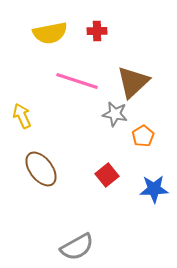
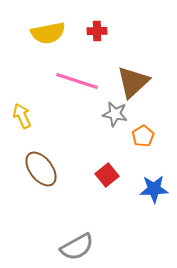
yellow semicircle: moved 2 px left
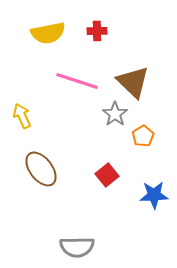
brown triangle: rotated 33 degrees counterclockwise
gray star: rotated 25 degrees clockwise
blue star: moved 6 px down
gray semicircle: rotated 28 degrees clockwise
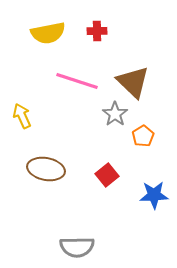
brown ellipse: moved 5 px right; rotated 42 degrees counterclockwise
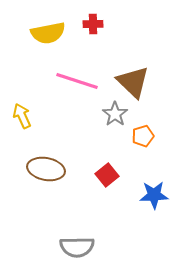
red cross: moved 4 px left, 7 px up
orange pentagon: rotated 15 degrees clockwise
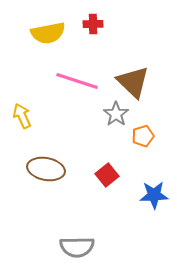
gray star: moved 1 px right
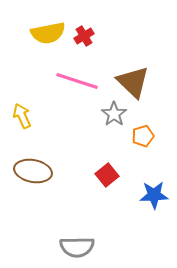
red cross: moved 9 px left, 12 px down; rotated 30 degrees counterclockwise
gray star: moved 2 px left
brown ellipse: moved 13 px left, 2 px down
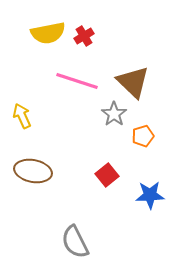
blue star: moved 4 px left
gray semicircle: moved 2 px left, 5 px up; rotated 64 degrees clockwise
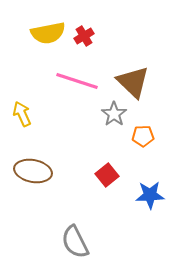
yellow arrow: moved 2 px up
orange pentagon: rotated 15 degrees clockwise
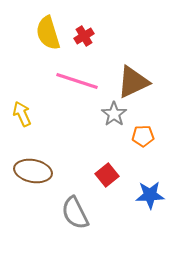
yellow semicircle: rotated 84 degrees clockwise
brown triangle: rotated 51 degrees clockwise
gray semicircle: moved 29 px up
